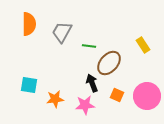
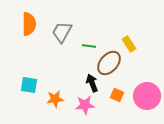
yellow rectangle: moved 14 px left, 1 px up
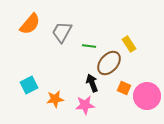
orange semicircle: moved 1 px right; rotated 40 degrees clockwise
cyan square: rotated 36 degrees counterclockwise
orange square: moved 7 px right, 7 px up
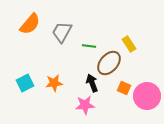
cyan square: moved 4 px left, 2 px up
orange star: moved 1 px left, 16 px up
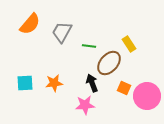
cyan square: rotated 24 degrees clockwise
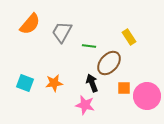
yellow rectangle: moved 7 px up
cyan square: rotated 24 degrees clockwise
orange square: rotated 24 degrees counterclockwise
pink star: rotated 18 degrees clockwise
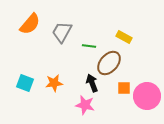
yellow rectangle: moved 5 px left; rotated 28 degrees counterclockwise
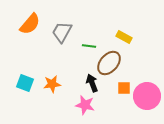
orange star: moved 2 px left, 1 px down
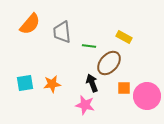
gray trapezoid: rotated 35 degrees counterclockwise
cyan square: rotated 30 degrees counterclockwise
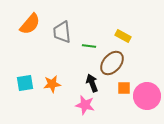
yellow rectangle: moved 1 px left, 1 px up
brown ellipse: moved 3 px right
